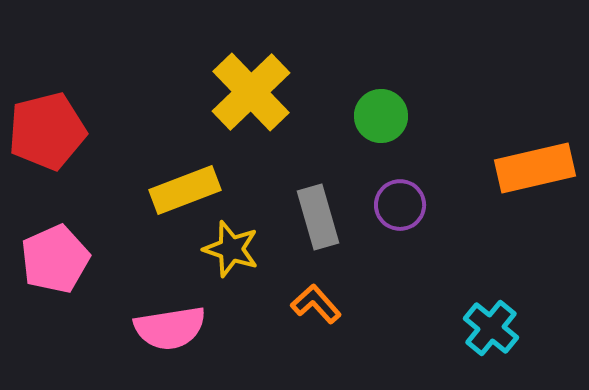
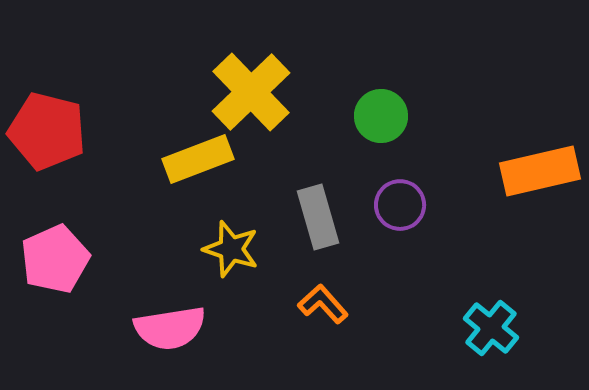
red pentagon: rotated 28 degrees clockwise
orange rectangle: moved 5 px right, 3 px down
yellow rectangle: moved 13 px right, 31 px up
orange L-shape: moved 7 px right
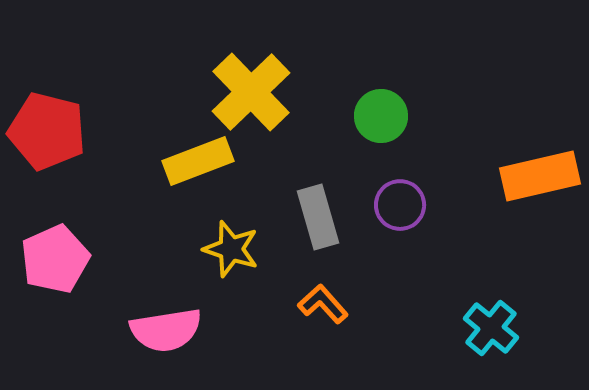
yellow rectangle: moved 2 px down
orange rectangle: moved 5 px down
pink semicircle: moved 4 px left, 2 px down
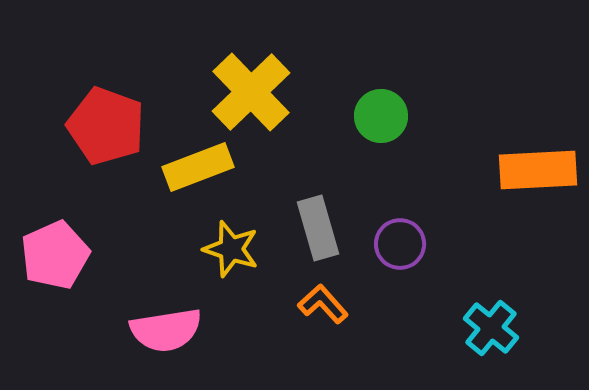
red pentagon: moved 59 px right, 5 px up; rotated 6 degrees clockwise
yellow rectangle: moved 6 px down
orange rectangle: moved 2 px left, 6 px up; rotated 10 degrees clockwise
purple circle: moved 39 px down
gray rectangle: moved 11 px down
pink pentagon: moved 4 px up
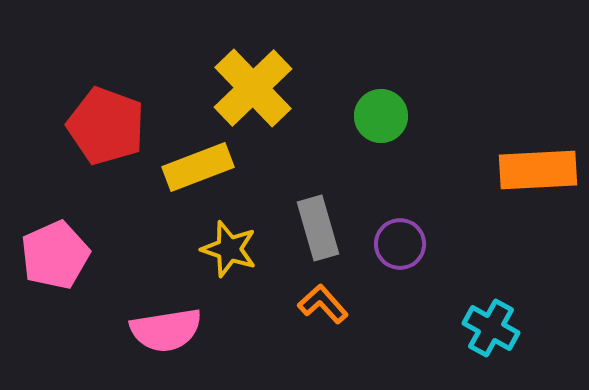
yellow cross: moved 2 px right, 4 px up
yellow star: moved 2 px left
cyan cross: rotated 10 degrees counterclockwise
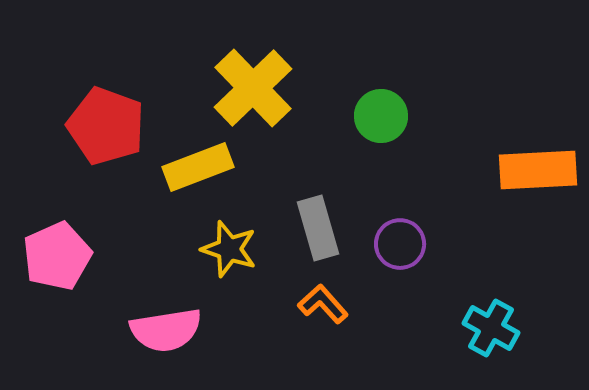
pink pentagon: moved 2 px right, 1 px down
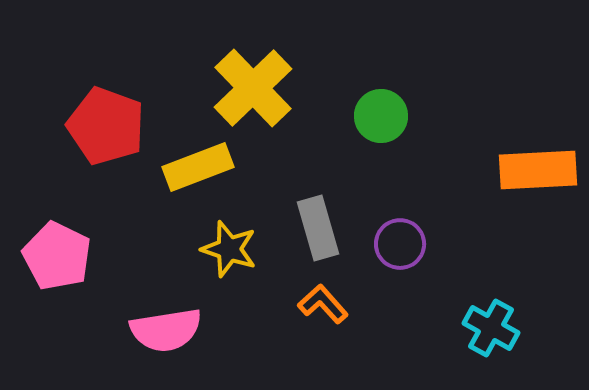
pink pentagon: rotated 22 degrees counterclockwise
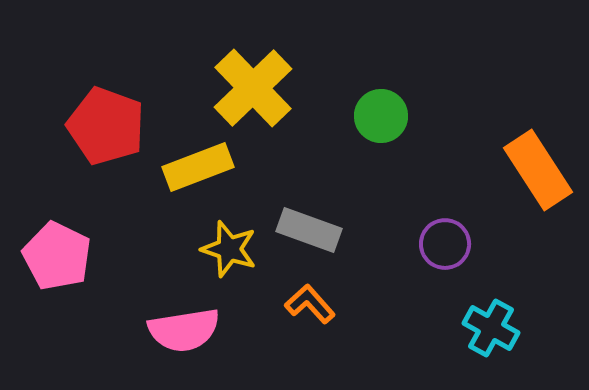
orange rectangle: rotated 60 degrees clockwise
gray rectangle: moved 9 px left, 2 px down; rotated 54 degrees counterclockwise
purple circle: moved 45 px right
orange L-shape: moved 13 px left
pink semicircle: moved 18 px right
